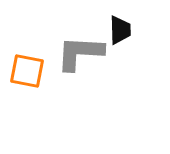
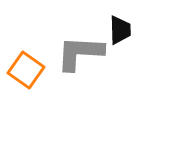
orange square: moved 1 px left, 1 px up; rotated 24 degrees clockwise
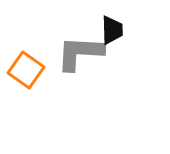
black trapezoid: moved 8 px left
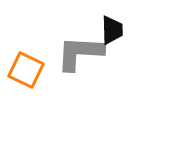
orange square: rotated 9 degrees counterclockwise
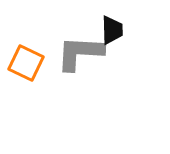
orange square: moved 7 px up
